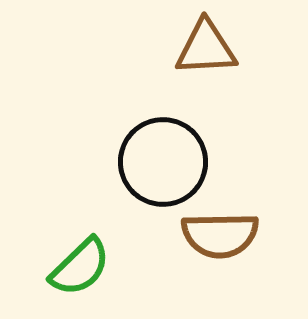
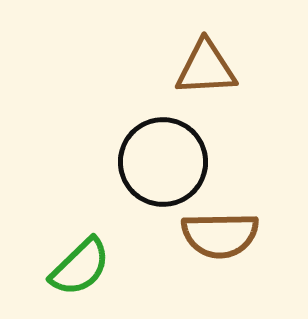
brown triangle: moved 20 px down
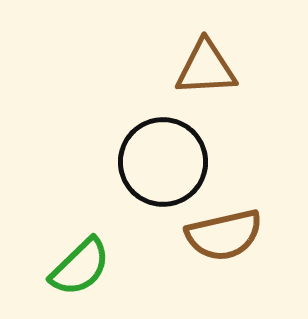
brown semicircle: moved 4 px right; rotated 12 degrees counterclockwise
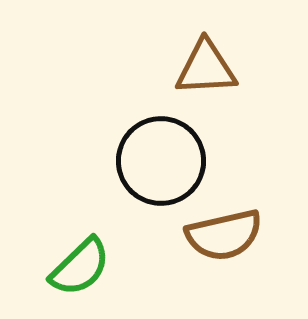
black circle: moved 2 px left, 1 px up
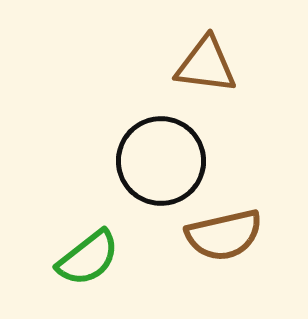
brown triangle: moved 3 px up; rotated 10 degrees clockwise
green semicircle: moved 8 px right, 9 px up; rotated 6 degrees clockwise
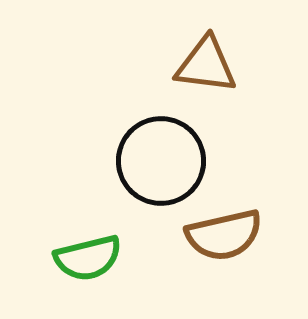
green semicircle: rotated 24 degrees clockwise
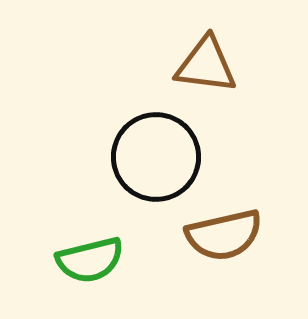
black circle: moved 5 px left, 4 px up
green semicircle: moved 2 px right, 2 px down
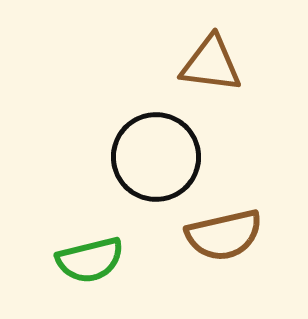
brown triangle: moved 5 px right, 1 px up
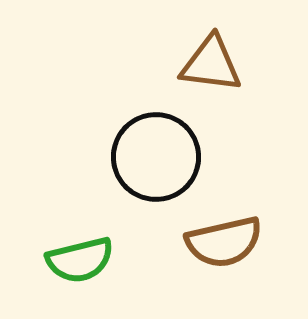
brown semicircle: moved 7 px down
green semicircle: moved 10 px left
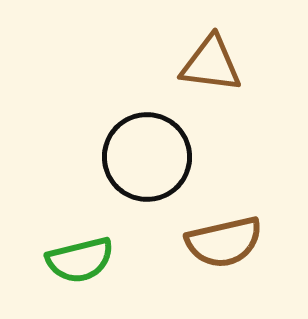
black circle: moved 9 px left
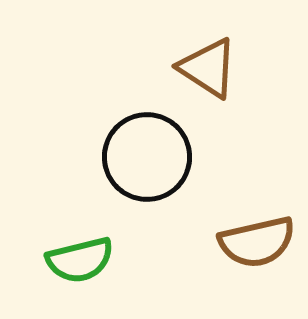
brown triangle: moved 3 px left, 4 px down; rotated 26 degrees clockwise
brown semicircle: moved 33 px right
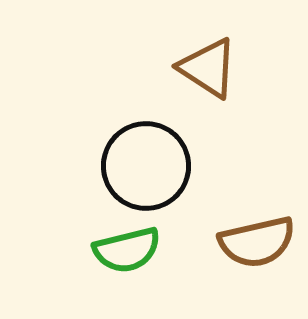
black circle: moved 1 px left, 9 px down
green semicircle: moved 47 px right, 10 px up
